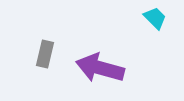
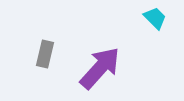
purple arrow: rotated 117 degrees clockwise
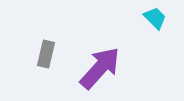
gray rectangle: moved 1 px right
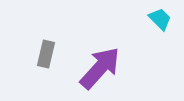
cyan trapezoid: moved 5 px right, 1 px down
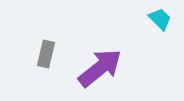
purple arrow: rotated 9 degrees clockwise
